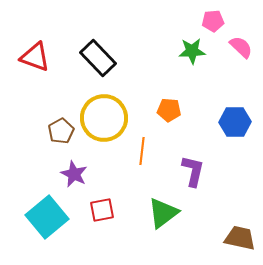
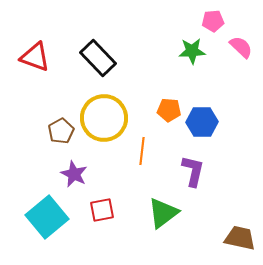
blue hexagon: moved 33 px left
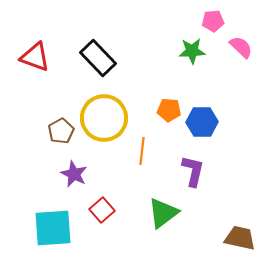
red square: rotated 30 degrees counterclockwise
cyan square: moved 6 px right, 11 px down; rotated 36 degrees clockwise
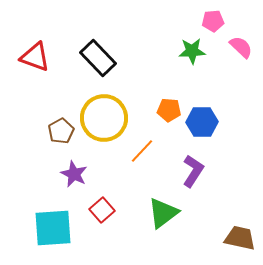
orange line: rotated 36 degrees clockwise
purple L-shape: rotated 20 degrees clockwise
